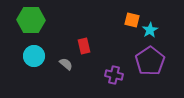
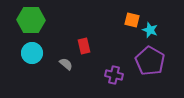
cyan star: rotated 21 degrees counterclockwise
cyan circle: moved 2 px left, 3 px up
purple pentagon: rotated 8 degrees counterclockwise
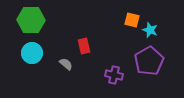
purple pentagon: moved 1 px left; rotated 12 degrees clockwise
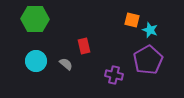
green hexagon: moved 4 px right, 1 px up
cyan circle: moved 4 px right, 8 px down
purple pentagon: moved 1 px left, 1 px up
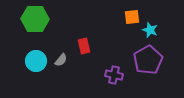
orange square: moved 3 px up; rotated 21 degrees counterclockwise
gray semicircle: moved 5 px left, 4 px up; rotated 88 degrees clockwise
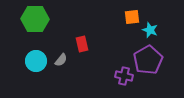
red rectangle: moved 2 px left, 2 px up
purple cross: moved 10 px right, 1 px down
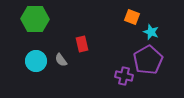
orange square: rotated 28 degrees clockwise
cyan star: moved 1 px right, 2 px down
gray semicircle: rotated 104 degrees clockwise
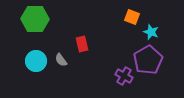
purple cross: rotated 18 degrees clockwise
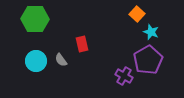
orange square: moved 5 px right, 3 px up; rotated 21 degrees clockwise
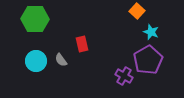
orange square: moved 3 px up
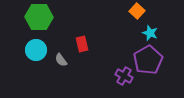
green hexagon: moved 4 px right, 2 px up
cyan star: moved 1 px left, 1 px down
cyan circle: moved 11 px up
